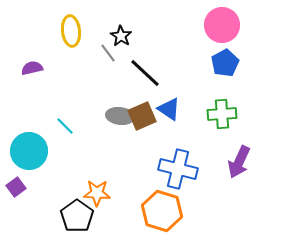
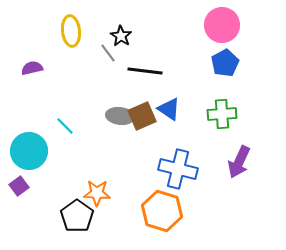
black line: moved 2 px up; rotated 36 degrees counterclockwise
purple square: moved 3 px right, 1 px up
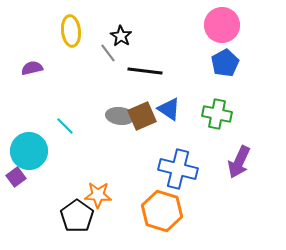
green cross: moved 5 px left; rotated 16 degrees clockwise
purple square: moved 3 px left, 9 px up
orange star: moved 1 px right, 2 px down
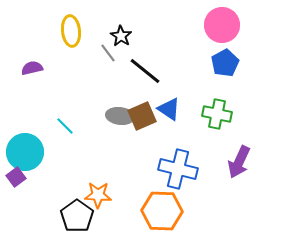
black line: rotated 32 degrees clockwise
cyan circle: moved 4 px left, 1 px down
orange hexagon: rotated 15 degrees counterclockwise
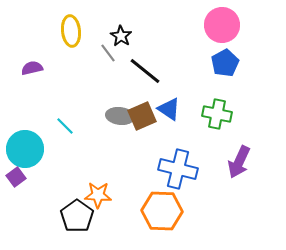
cyan circle: moved 3 px up
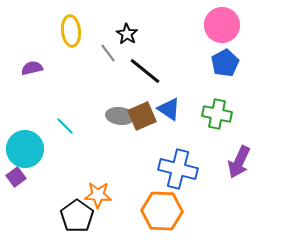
black star: moved 6 px right, 2 px up
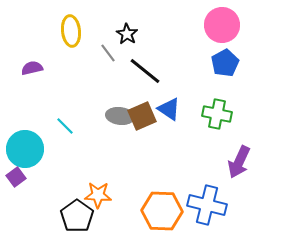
blue cross: moved 29 px right, 36 px down
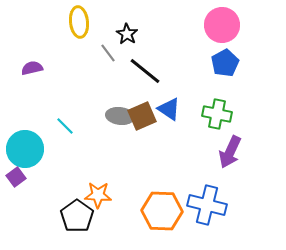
yellow ellipse: moved 8 px right, 9 px up
purple arrow: moved 9 px left, 10 px up
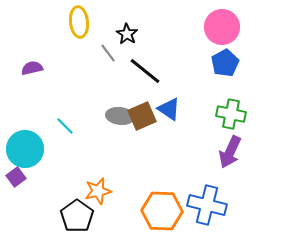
pink circle: moved 2 px down
green cross: moved 14 px right
orange star: moved 4 px up; rotated 16 degrees counterclockwise
